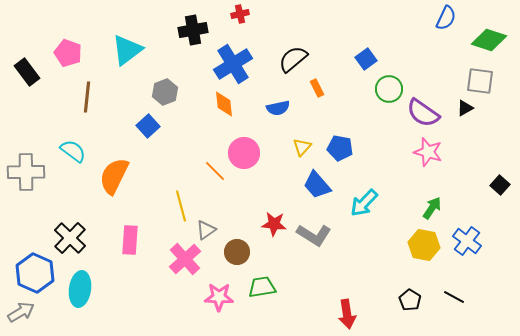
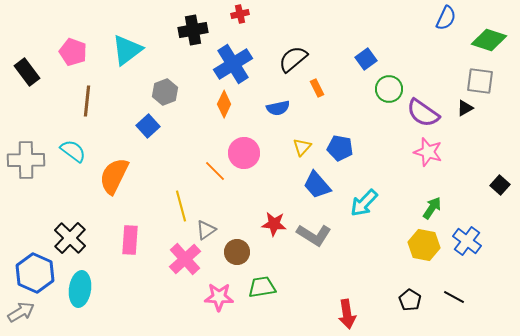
pink pentagon at (68, 53): moved 5 px right, 1 px up
brown line at (87, 97): moved 4 px down
orange diamond at (224, 104): rotated 32 degrees clockwise
gray cross at (26, 172): moved 12 px up
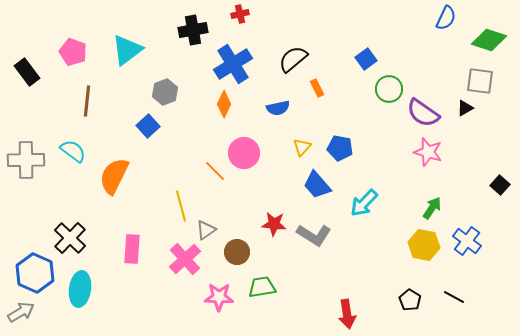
pink rectangle at (130, 240): moved 2 px right, 9 px down
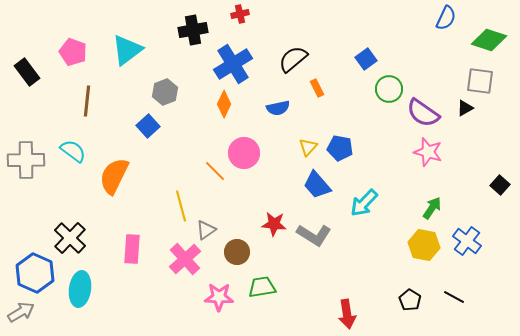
yellow triangle at (302, 147): moved 6 px right
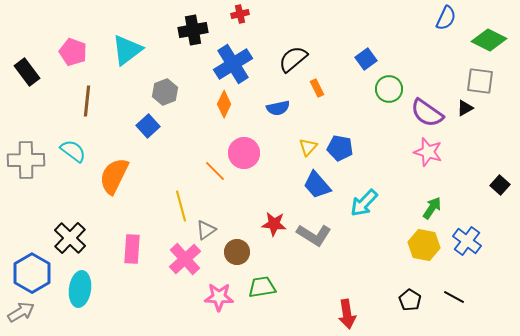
green diamond at (489, 40): rotated 8 degrees clockwise
purple semicircle at (423, 113): moved 4 px right
blue hexagon at (35, 273): moved 3 px left; rotated 6 degrees clockwise
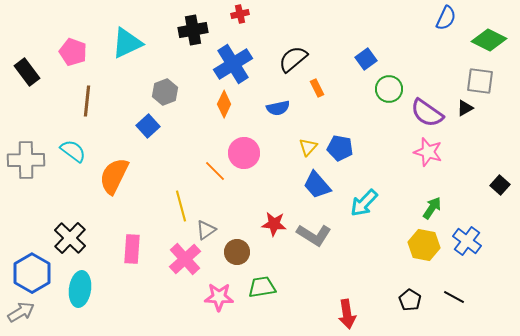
cyan triangle at (127, 50): moved 7 px up; rotated 12 degrees clockwise
